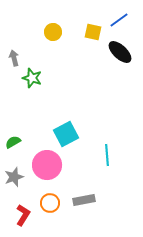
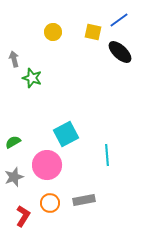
gray arrow: moved 1 px down
red L-shape: moved 1 px down
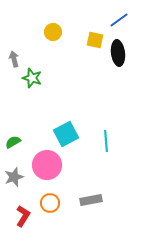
yellow square: moved 2 px right, 8 px down
black ellipse: moved 2 px left, 1 px down; rotated 40 degrees clockwise
cyan line: moved 1 px left, 14 px up
gray rectangle: moved 7 px right
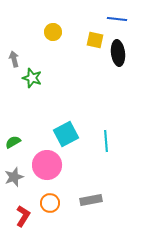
blue line: moved 2 px left, 1 px up; rotated 42 degrees clockwise
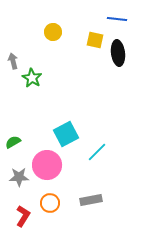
gray arrow: moved 1 px left, 2 px down
green star: rotated 12 degrees clockwise
cyan line: moved 9 px left, 11 px down; rotated 50 degrees clockwise
gray star: moved 5 px right; rotated 18 degrees clockwise
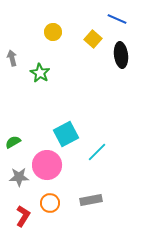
blue line: rotated 18 degrees clockwise
yellow square: moved 2 px left, 1 px up; rotated 30 degrees clockwise
black ellipse: moved 3 px right, 2 px down
gray arrow: moved 1 px left, 3 px up
green star: moved 8 px right, 5 px up
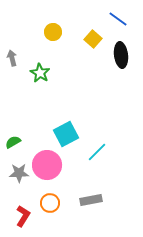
blue line: moved 1 px right; rotated 12 degrees clockwise
gray star: moved 4 px up
